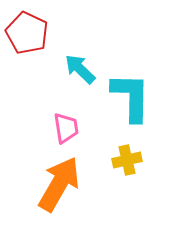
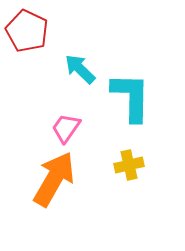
red pentagon: moved 2 px up
pink trapezoid: rotated 136 degrees counterclockwise
yellow cross: moved 2 px right, 5 px down
orange arrow: moved 5 px left, 5 px up
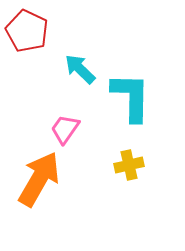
pink trapezoid: moved 1 px left, 1 px down
orange arrow: moved 15 px left
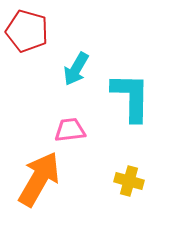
red pentagon: rotated 9 degrees counterclockwise
cyan arrow: moved 4 px left; rotated 104 degrees counterclockwise
pink trapezoid: moved 5 px right, 1 px down; rotated 48 degrees clockwise
yellow cross: moved 16 px down; rotated 28 degrees clockwise
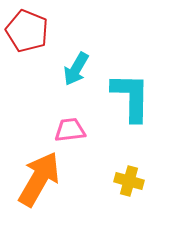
red pentagon: rotated 6 degrees clockwise
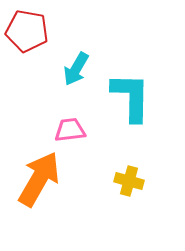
red pentagon: rotated 12 degrees counterclockwise
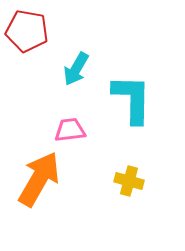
cyan L-shape: moved 1 px right, 2 px down
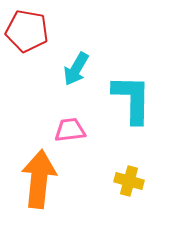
orange arrow: rotated 24 degrees counterclockwise
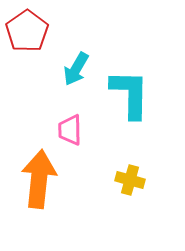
red pentagon: rotated 27 degrees clockwise
cyan L-shape: moved 2 px left, 5 px up
pink trapezoid: rotated 84 degrees counterclockwise
yellow cross: moved 1 px right, 1 px up
